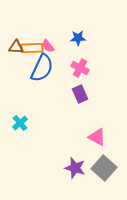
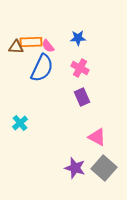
orange rectangle: moved 1 px left, 6 px up
purple rectangle: moved 2 px right, 3 px down
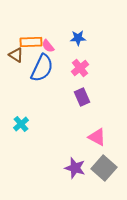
brown triangle: moved 8 px down; rotated 28 degrees clockwise
pink cross: rotated 24 degrees clockwise
cyan cross: moved 1 px right, 1 px down
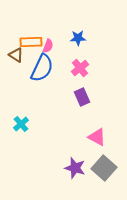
pink semicircle: rotated 120 degrees counterclockwise
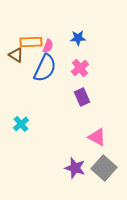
blue semicircle: moved 3 px right
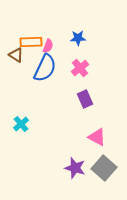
purple rectangle: moved 3 px right, 2 px down
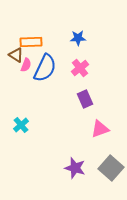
pink semicircle: moved 22 px left, 19 px down
cyan cross: moved 1 px down
pink triangle: moved 3 px right, 8 px up; rotated 48 degrees counterclockwise
gray square: moved 7 px right
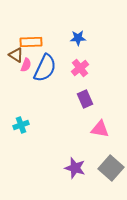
cyan cross: rotated 21 degrees clockwise
pink triangle: rotated 30 degrees clockwise
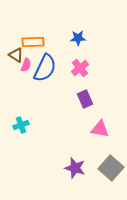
orange rectangle: moved 2 px right
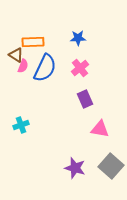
pink semicircle: moved 3 px left, 1 px down
gray square: moved 2 px up
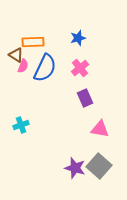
blue star: rotated 14 degrees counterclockwise
purple rectangle: moved 1 px up
gray square: moved 12 px left
